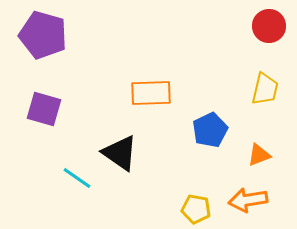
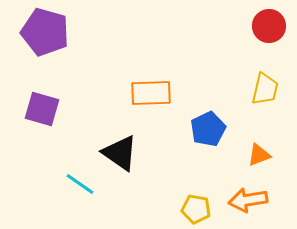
purple pentagon: moved 2 px right, 3 px up
purple square: moved 2 px left
blue pentagon: moved 2 px left, 1 px up
cyan line: moved 3 px right, 6 px down
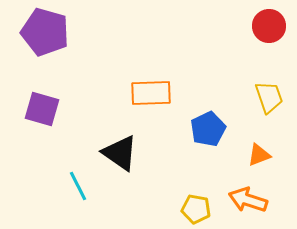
yellow trapezoid: moved 4 px right, 8 px down; rotated 32 degrees counterclockwise
cyan line: moved 2 px left, 2 px down; rotated 28 degrees clockwise
orange arrow: rotated 27 degrees clockwise
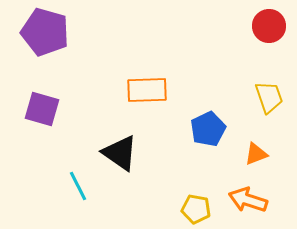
orange rectangle: moved 4 px left, 3 px up
orange triangle: moved 3 px left, 1 px up
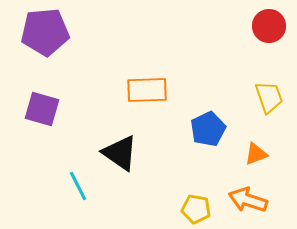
purple pentagon: rotated 21 degrees counterclockwise
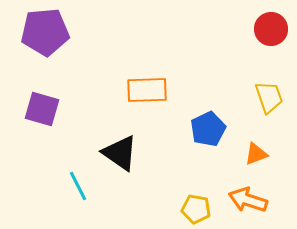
red circle: moved 2 px right, 3 px down
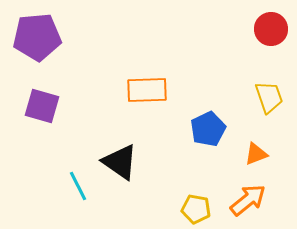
purple pentagon: moved 8 px left, 5 px down
purple square: moved 3 px up
black triangle: moved 9 px down
orange arrow: rotated 123 degrees clockwise
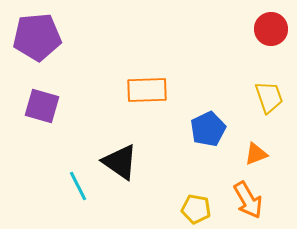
orange arrow: rotated 99 degrees clockwise
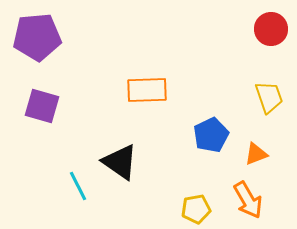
blue pentagon: moved 3 px right, 6 px down
yellow pentagon: rotated 20 degrees counterclockwise
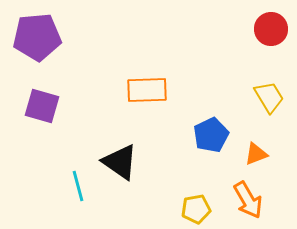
yellow trapezoid: rotated 12 degrees counterclockwise
cyan line: rotated 12 degrees clockwise
